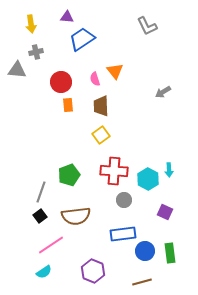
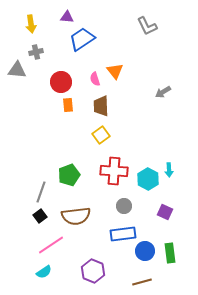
gray circle: moved 6 px down
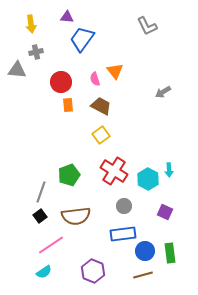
blue trapezoid: rotated 20 degrees counterclockwise
brown trapezoid: rotated 120 degrees clockwise
red cross: rotated 28 degrees clockwise
brown line: moved 1 px right, 7 px up
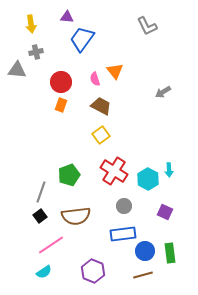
orange rectangle: moved 7 px left; rotated 24 degrees clockwise
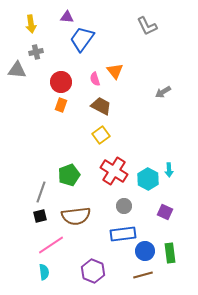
black square: rotated 24 degrees clockwise
cyan semicircle: rotated 63 degrees counterclockwise
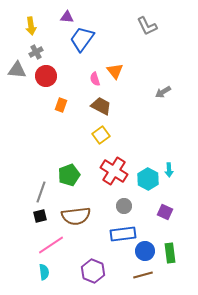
yellow arrow: moved 2 px down
gray cross: rotated 16 degrees counterclockwise
red circle: moved 15 px left, 6 px up
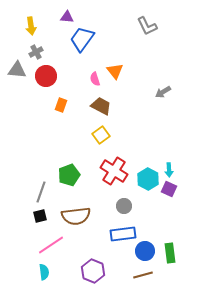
purple square: moved 4 px right, 23 px up
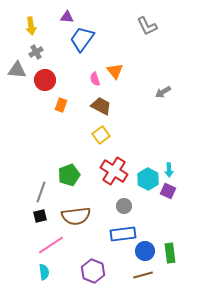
red circle: moved 1 px left, 4 px down
purple square: moved 1 px left, 2 px down
